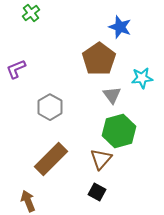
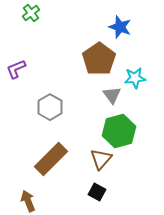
cyan star: moved 7 px left
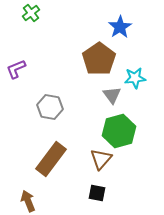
blue star: rotated 20 degrees clockwise
gray hexagon: rotated 20 degrees counterclockwise
brown rectangle: rotated 8 degrees counterclockwise
black square: moved 1 px down; rotated 18 degrees counterclockwise
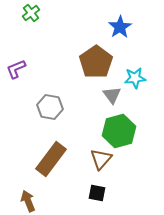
brown pentagon: moved 3 px left, 3 px down
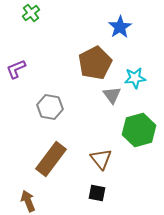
brown pentagon: moved 1 px left, 1 px down; rotated 8 degrees clockwise
green hexagon: moved 20 px right, 1 px up
brown triangle: rotated 20 degrees counterclockwise
